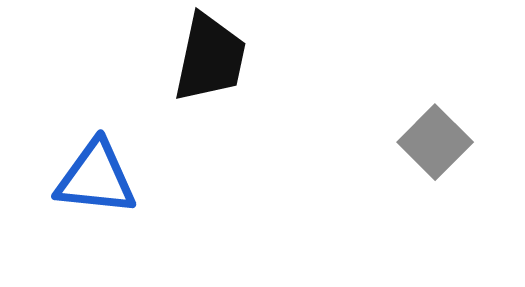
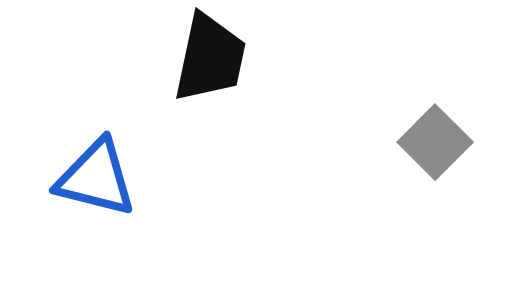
blue triangle: rotated 8 degrees clockwise
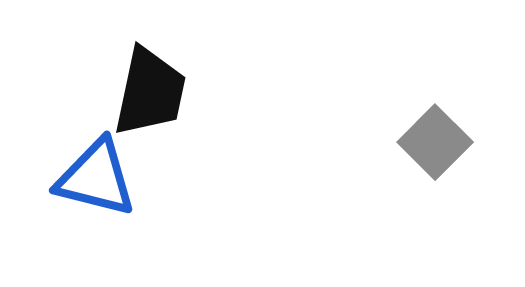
black trapezoid: moved 60 px left, 34 px down
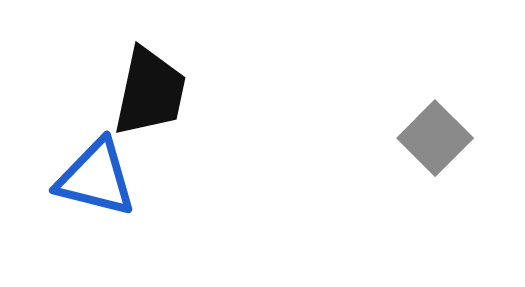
gray square: moved 4 px up
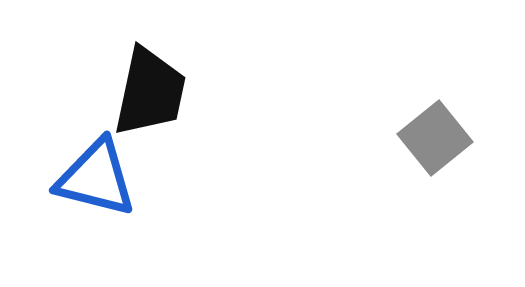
gray square: rotated 6 degrees clockwise
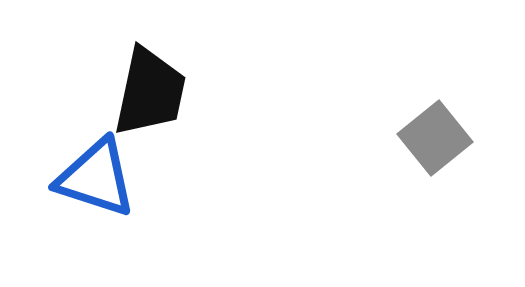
blue triangle: rotated 4 degrees clockwise
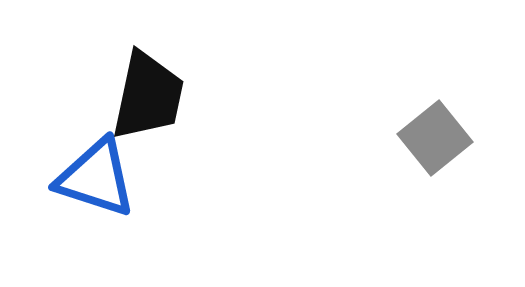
black trapezoid: moved 2 px left, 4 px down
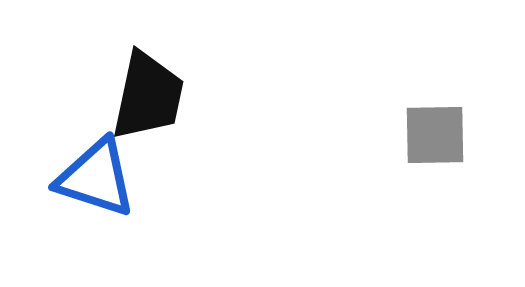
gray square: moved 3 px up; rotated 38 degrees clockwise
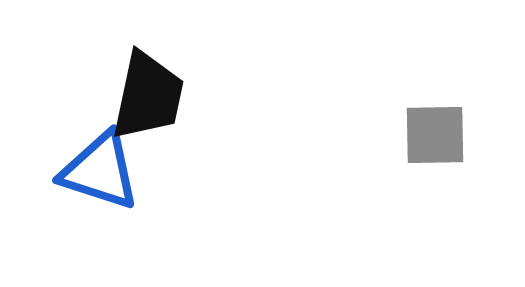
blue triangle: moved 4 px right, 7 px up
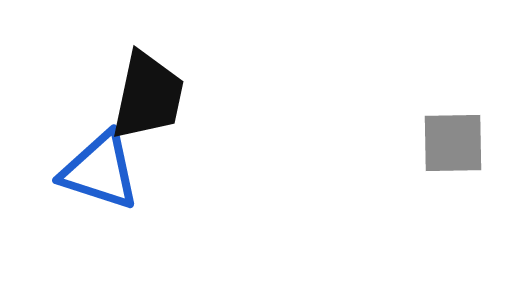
gray square: moved 18 px right, 8 px down
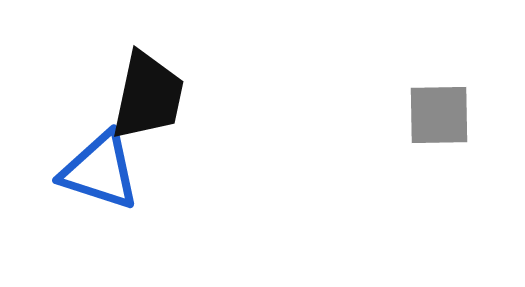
gray square: moved 14 px left, 28 px up
